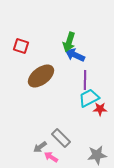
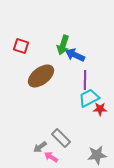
green arrow: moved 6 px left, 3 px down
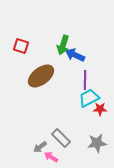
gray star: moved 12 px up
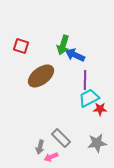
gray arrow: rotated 40 degrees counterclockwise
pink arrow: rotated 56 degrees counterclockwise
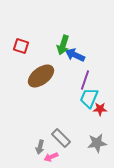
purple line: rotated 18 degrees clockwise
cyan trapezoid: rotated 40 degrees counterclockwise
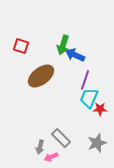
gray star: rotated 12 degrees counterclockwise
